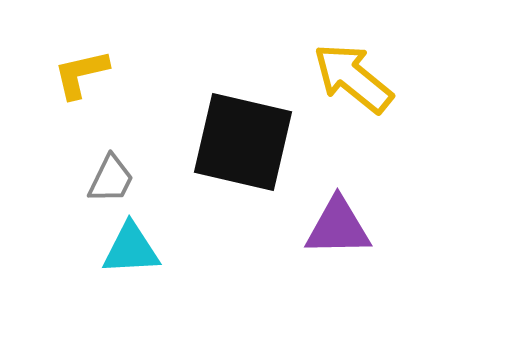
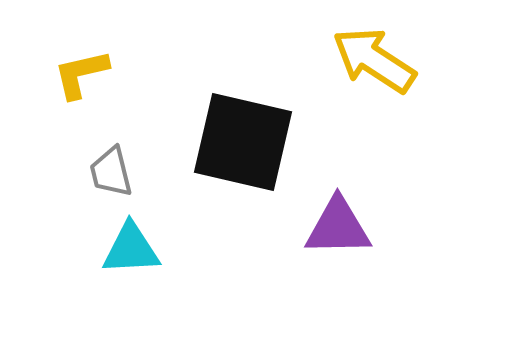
yellow arrow: moved 21 px right, 18 px up; rotated 6 degrees counterclockwise
gray trapezoid: moved 7 px up; rotated 140 degrees clockwise
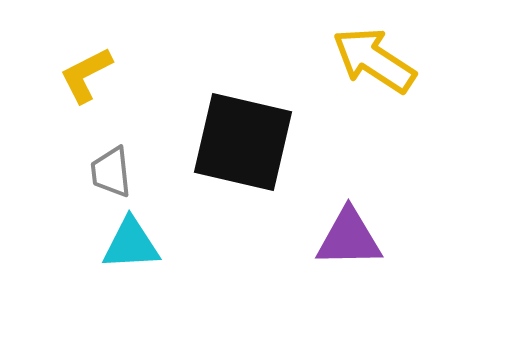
yellow L-shape: moved 5 px right, 1 px down; rotated 14 degrees counterclockwise
gray trapezoid: rotated 8 degrees clockwise
purple triangle: moved 11 px right, 11 px down
cyan triangle: moved 5 px up
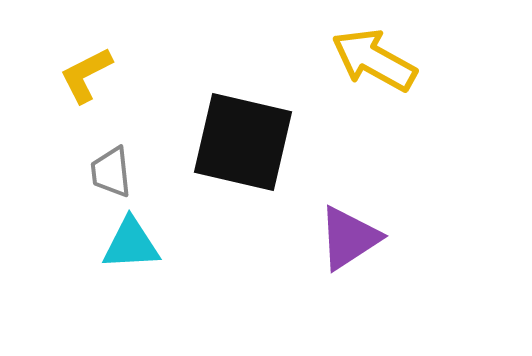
yellow arrow: rotated 4 degrees counterclockwise
purple triangle: rotated 32 degrees counterclockwise
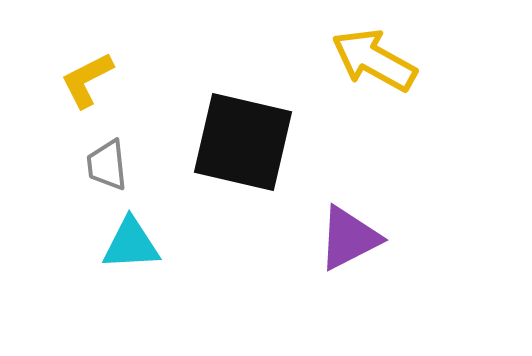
yellow L-shape: moved 1 px right, 5 px down
gray trapezoid: moved 4 px left, 7 px up
purple triangle: rotated 6 degrees clockwise
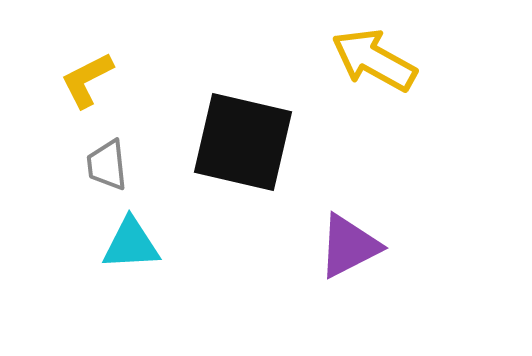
purple triangle: moved 8 px down
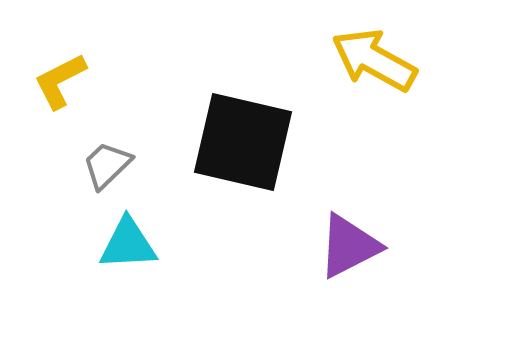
yellow L-shape: moved 27 px left, 1 px down
gray trapezoid: rotated 52 degrees clockwise
cyan triangle: moved 3 px left
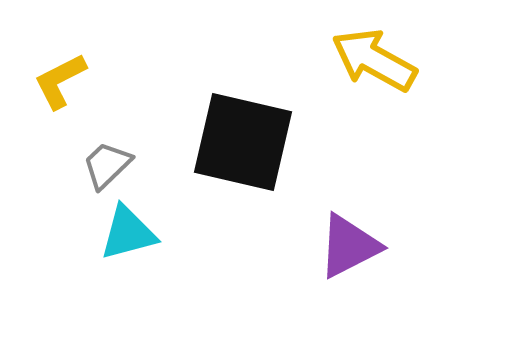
cyan triangle: moved 11 px up; rotated 12 degrees counterclockwise
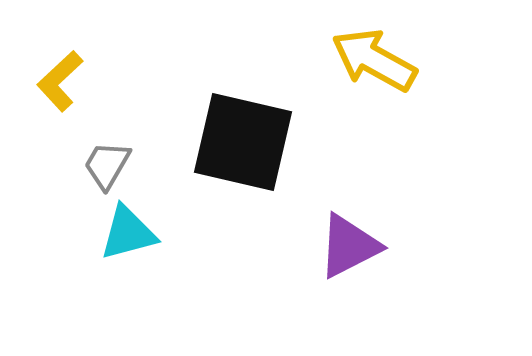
yellow L-shape: rotated 16 degrees counterclockwise
gray trapezoid: rotated 16 degrees counterclockwise
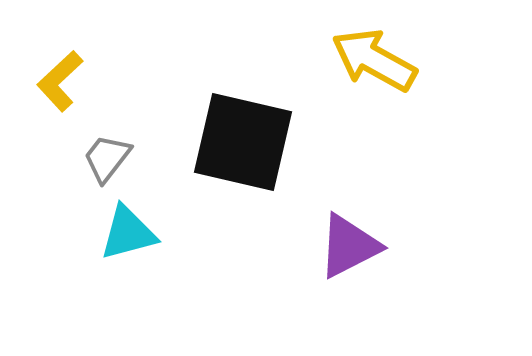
gray trapezoid: moved 7 px up; rotated 8 degrees clockwise
